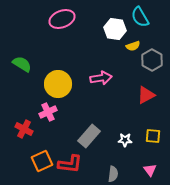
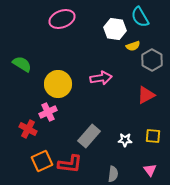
red cross: moved 4 px right
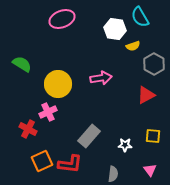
gray hexagon: moved 2 px right, 4 px down
white star: moved 5 px down
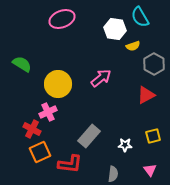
pink arrow: rotated 30 degrees counterclockwise
red cross: moved 4 px right
yellow square: rotated 21 degrees counterclockwise
orange square: moved 2 px left, 9 px up
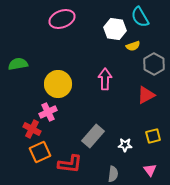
green semicircle: moved 4 px left; rotated 42 degrees counterclockwise
pink arrow: moved 4 px right, 1 px down; rotated 50 degrees counterclockwise
gray rectangle: moved 4 px right
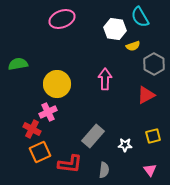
yellow circle: moved 1 px left
gray semicircle: moved 9 px left, 4 px up
